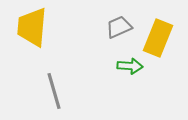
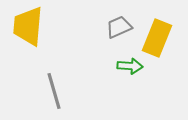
yellow trapezoid: moved 4 px left, 1 px up
yellow rectangle: moved 1 px left
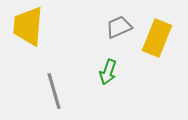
green arrow: moved 22 px left, 6 px down; rotated 105 degrees clockwise
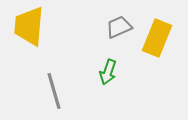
yellow trapezoid: moved 1 px right
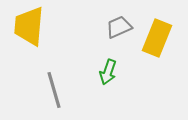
gray line: moved 1 px up
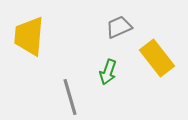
yellow trapezoid: moved 10 px down
yellow rectangle: moved 20 px down; rotated 60 degrees counterclockwise
gray line: moved 16 px right, 7 px down
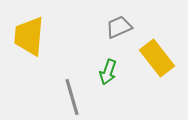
gray line: moved 2 px right
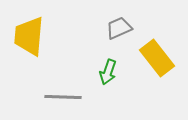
gray trapezoid: moved 1 px down
gray line: moved 9 px left; rotated 72 degrees counterclockwise
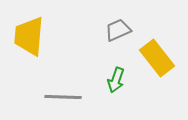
gray trapezoid: moved 1 px left, 2 px down
green arrow: moved 8 px right, 8 px down
